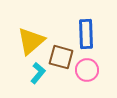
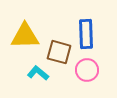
yellow triangle: moved 6 px left, 5 px up; rotated 40 degrees clockwise
brown square: moved 2 px left, 5 px up
cyan L-shape: rotated 90 degrees counterclockwise
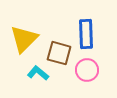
yellow triangle: moved 1 px left, 3 px down; rotated 44 degrees counterclockwise
brown square: moved 1 px down
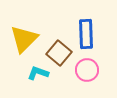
brown square: rotated 25 degrees clockwise
cyan L-shape: rotated 20 degrees counterclockwise
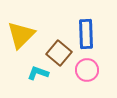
yellow triangle: moved 3 px left, 4 px up
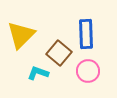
pink circle: moved 1 px right, 1 px down
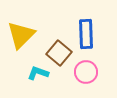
pink circle: moved 2 px left, 1 px down
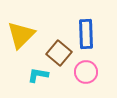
cyan L-shape: moved 2 px down; rotated 10 degrees counterclockwise
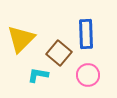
yellow triangle: moved 4 px down
pink circle: moved 2 px right, 3 px down
